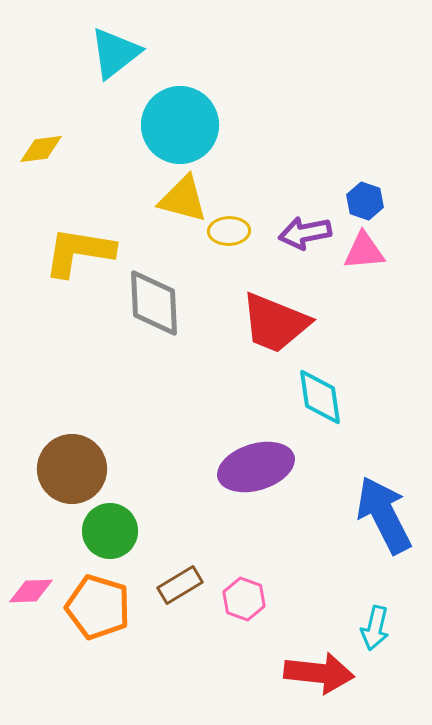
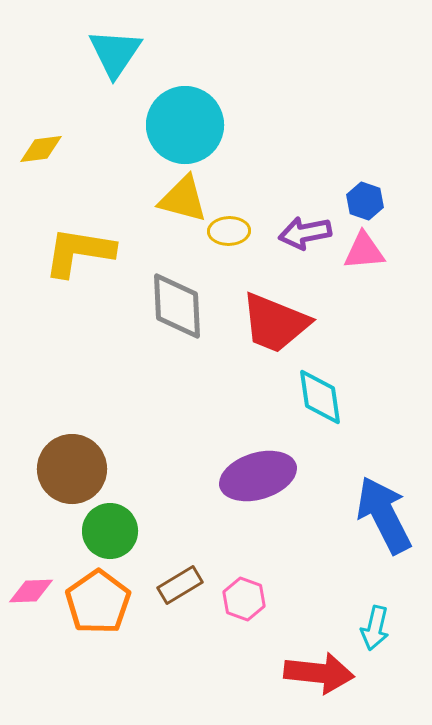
cyan triangle: rotated 18 degrees counterclockwise
cyan circle: moved 5 px right
gray diamond: moved 23 px right, 3 px down
purple ellipse: moved 2 px right, 9 px down
orange pentagon: moved 5 px up; rotated 20 degrees clockwise
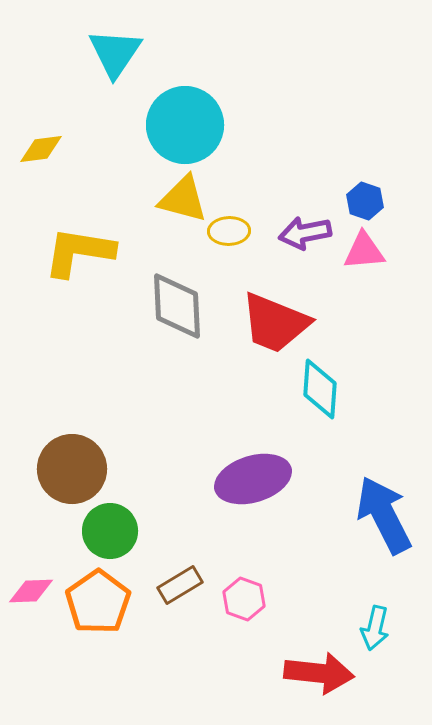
cyan diamond: moved 8 px up; rotated 12 degrees clockwise
purple ellipse: moved 5 px left, 3 px down
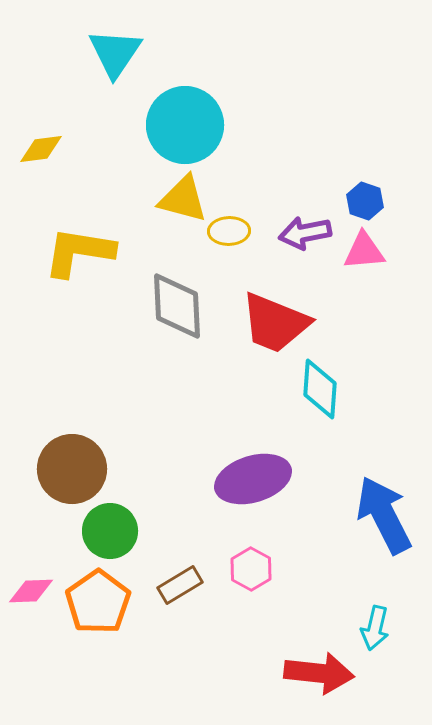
pink hexagon: moved 7 px right, 30 px up; rotated 9 degrees clockwise
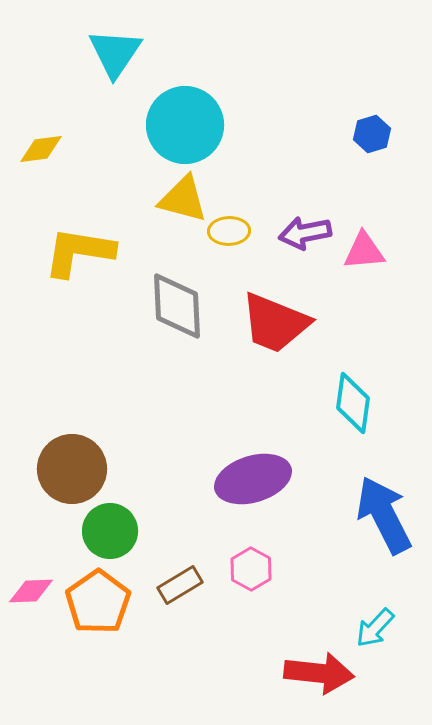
blue hexagon: moved 7 px right, 67 px up; rotated 24 degrees clockwise
cyan diamond: moved 33 px right, 14 px down; rotated 4 degrees clockwise
cyan arrow: rotated 30 degrees clockwise
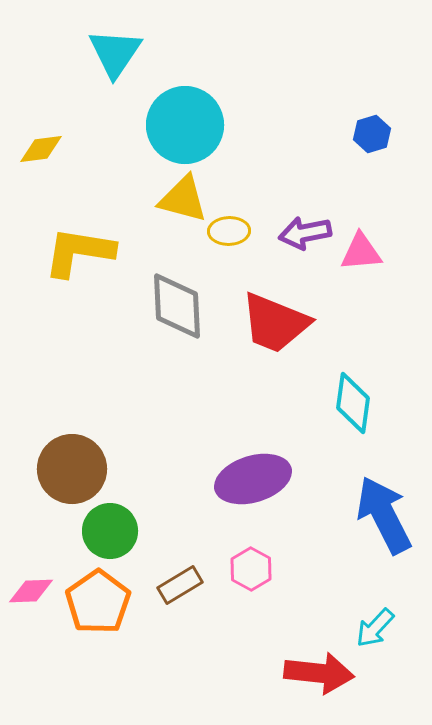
pink triangle: moved 3 px left, 1 px down
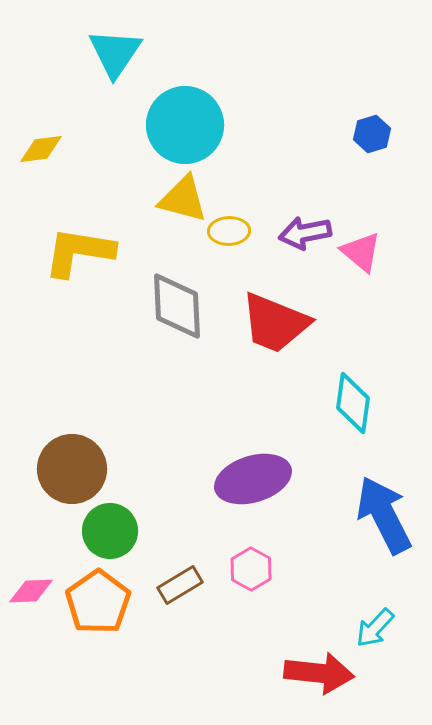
pink triangle: rotated 45 degrees clockwise
